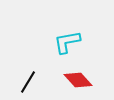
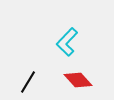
cyan L-shape: rotated 36 degrees counterclockwise
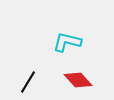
cyan L-shape: rotated 60 degrees clockwise
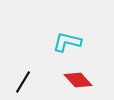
black line: moved 5 px left
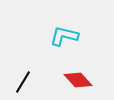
cyan L-shape: moved 3 px left, 6 px up
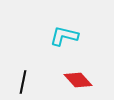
black line: rotated 20 degrees counterclockwise
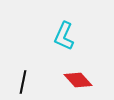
cyan L-shape: rotated 80 degrees counterclockwise
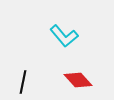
cyan L-shape: rotated 64 degrees counterclockwise
